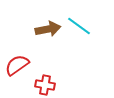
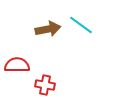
cyan line: moved 2 px right, 1 px up
red semicircle: rotated 35 degrees clockwise
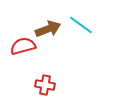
brown arrow: rotated 10 degrees counterclockwise
red semicircle: moved 6 px right, 19 px up; rotated 15 degrees counterclockwise
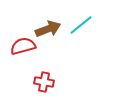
cyan line: rotated 75 degrees counterclockwise
red cross: moved 1 px left, 3 px up
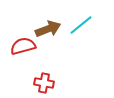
red cross: moved 1 px down
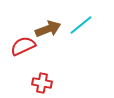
red semicircle: rotated 10 degrees counterclockwise
red cross: moved 2 px left
